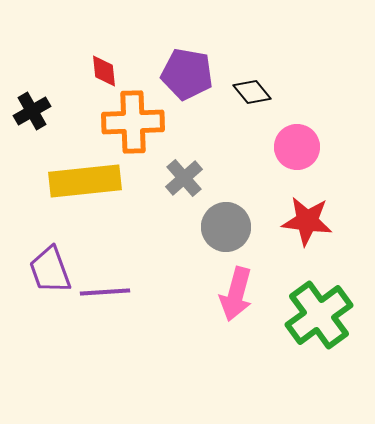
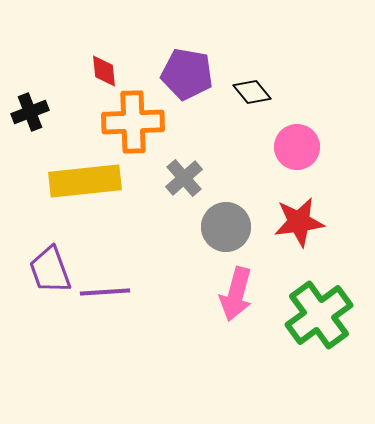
black cross: moved 2 px left, 1 px down; rotated 9 degrees clockwise
red star: moved 8 px left, 1 px down; rotated 15 degrees counterclockwise
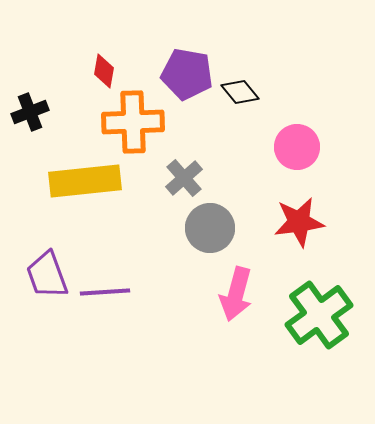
red diamond: rotated 16 degrees clockwise
black diamond: moved 12 px left
gray circle: moved 16 px left, 1 px down
purple trapezoid: moved 3 px left, 5 px down
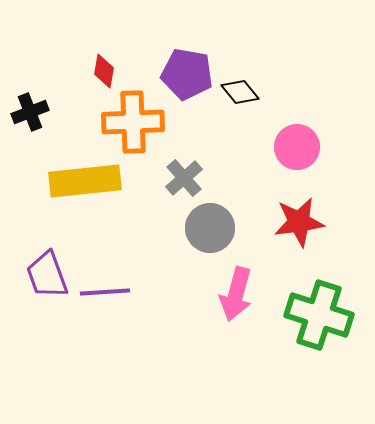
green cross: rotated 36 degrees counterclockwise
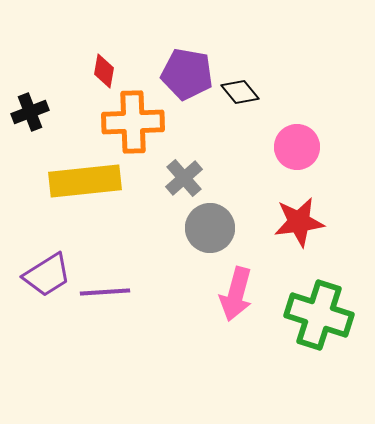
purple trapezoid: rotated 102 degrees counterclockwise
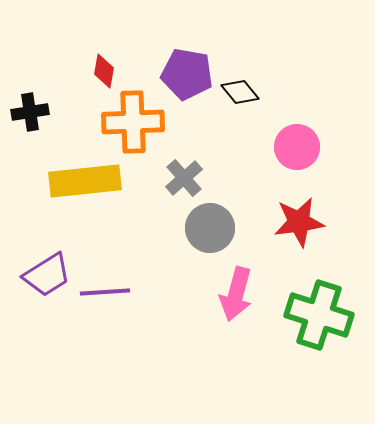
black cross: rotated 12 degrees clockwise
